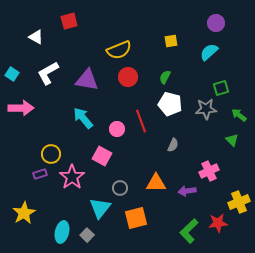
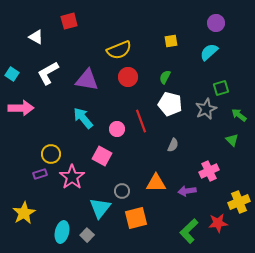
gray star: rotated 20 degrees counterclockwise
gray circle: moved 2 px right, 3 px down
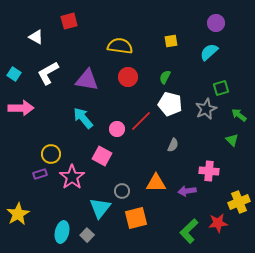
yellow semicircle: moved 1 px right, 4 px up; rotated 150 degrees counterclockwise
cyan square: moved 2 px right
red line: rotated 65 degrees clockwise
pink cross: rotated 30 degrees clockwise
yellow star: moved 6 px left, 1 px down
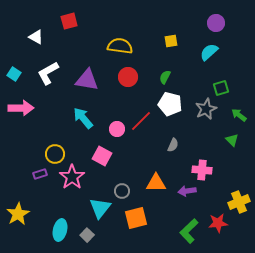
yellow circle: moved 4 px right
pink cross: moved 7 px left, 1 px up
cyan ellipse: moved 2 px left, 2 px up
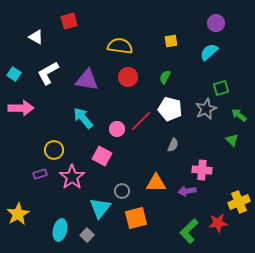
white pentagon: moved 5 px down
yellow circle: moved 1 px left, 4 px up
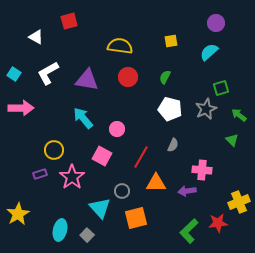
red line: moved 36 px down; rotated 15 degrees counterclockwise
cyan triangle: rotated 20 degrees counterclockwise
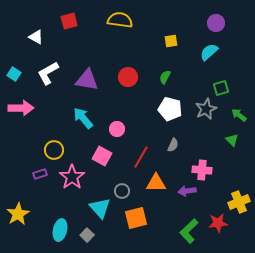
yellow semicircle: moved 26 px up
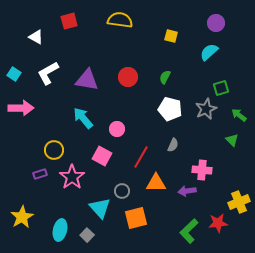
yellow square: moved 5 px up; rotated 24 degrees clockwise
yellow star: moved 4 px right, 3 px down
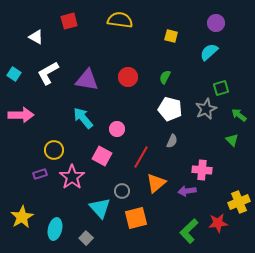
pink arrow: moved 7 px down
gray semicircle: moved 1 px left, 4 px up
orange triangle: rotated 40 degrees counterclockwise
cyan ellipse: moved 5 px left, 1 px up
gray square: moved 1 px left, 3 px down
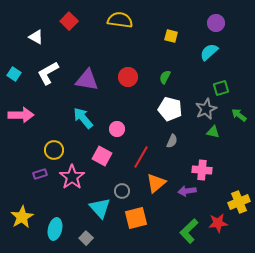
red square: rotated 30 degrees counterclockwise
green triangle: moved 19 px left, 8 px up; rotated 32 degrees counterclockwise
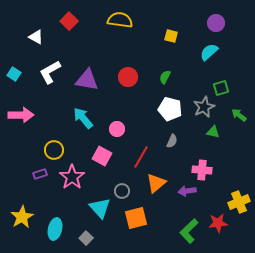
white L-shape: moved 2 px right, 1 px up
gray star: moved 2 px left, 2 px up
